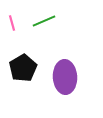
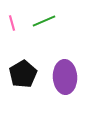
black pentagon: moved 6 px down
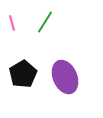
green line: moved 1 px right, 1 px down; rotated 35 degrees counterclockwise
purple ellipse: rotated 20 degrees counterclockwise
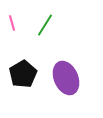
green line: moved 3 px down
purple ellipse: moved 1 px right, 1 px down
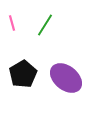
purple ellipse: rotated 28 degrees counterclockwise
